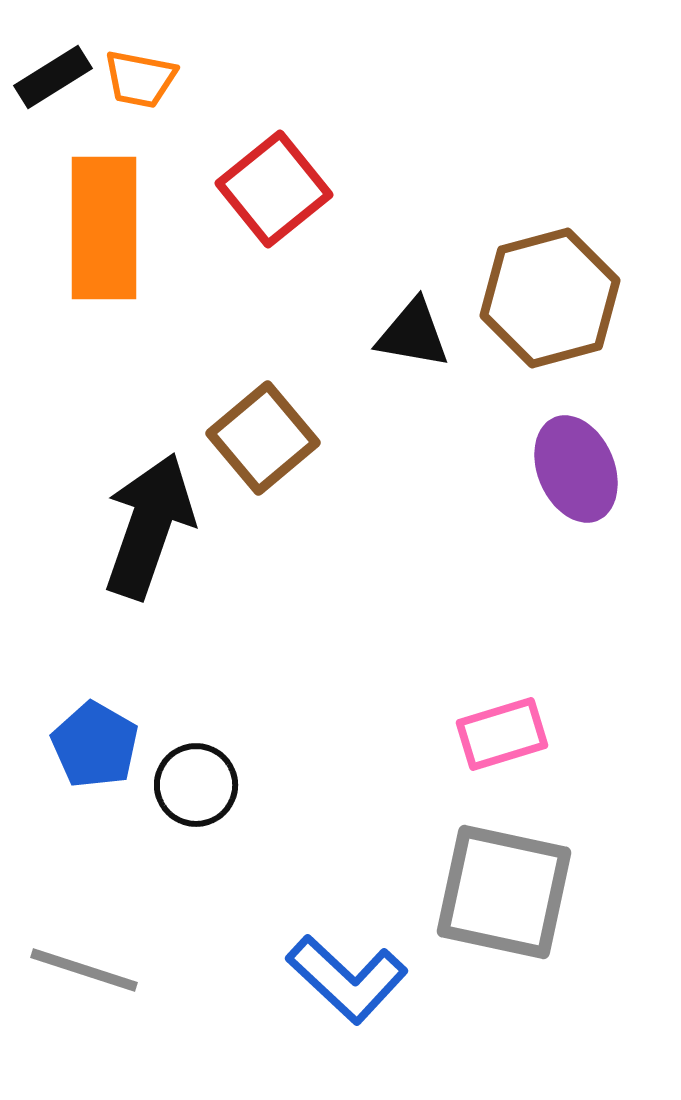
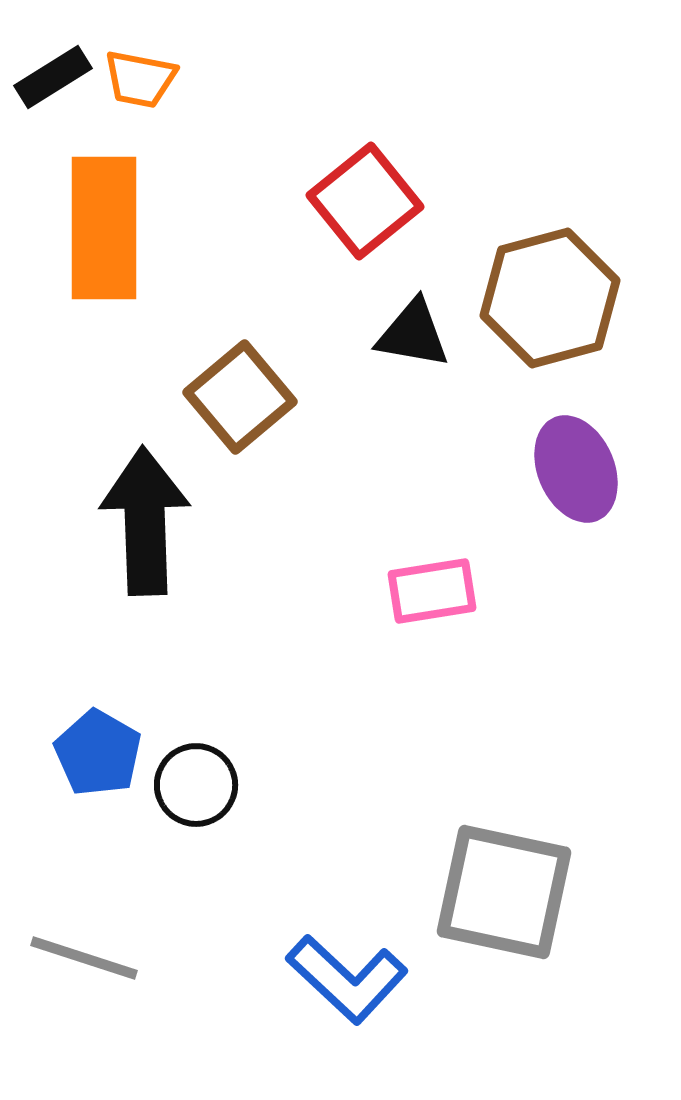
red square: moved 91 px right, 12 px down
brown square: moved 23 px left, 41 px up
black arrow: moved 4 px left, 5 px up; rotated 21 degrees counterclockwise
pink rectangle: moved 70 px left, 143 px up; rotated 8 degrees clockwise
blue pentagon: moved 3 px right, 8 px down
gray line: moved 12 px up
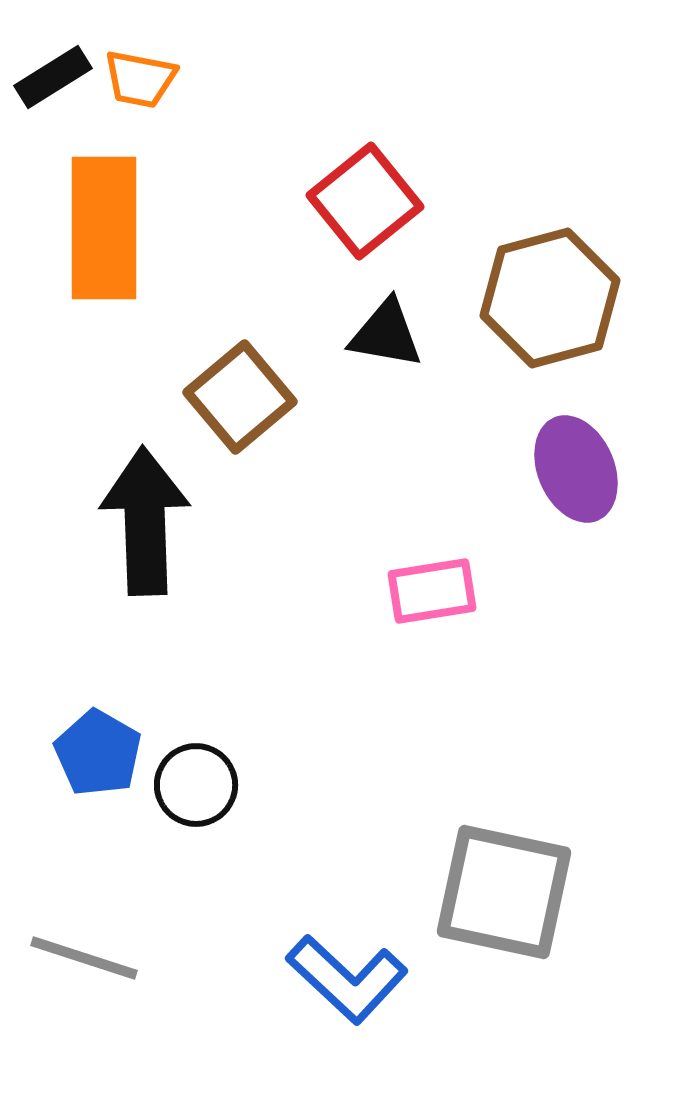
black triangle: moved 27 px left
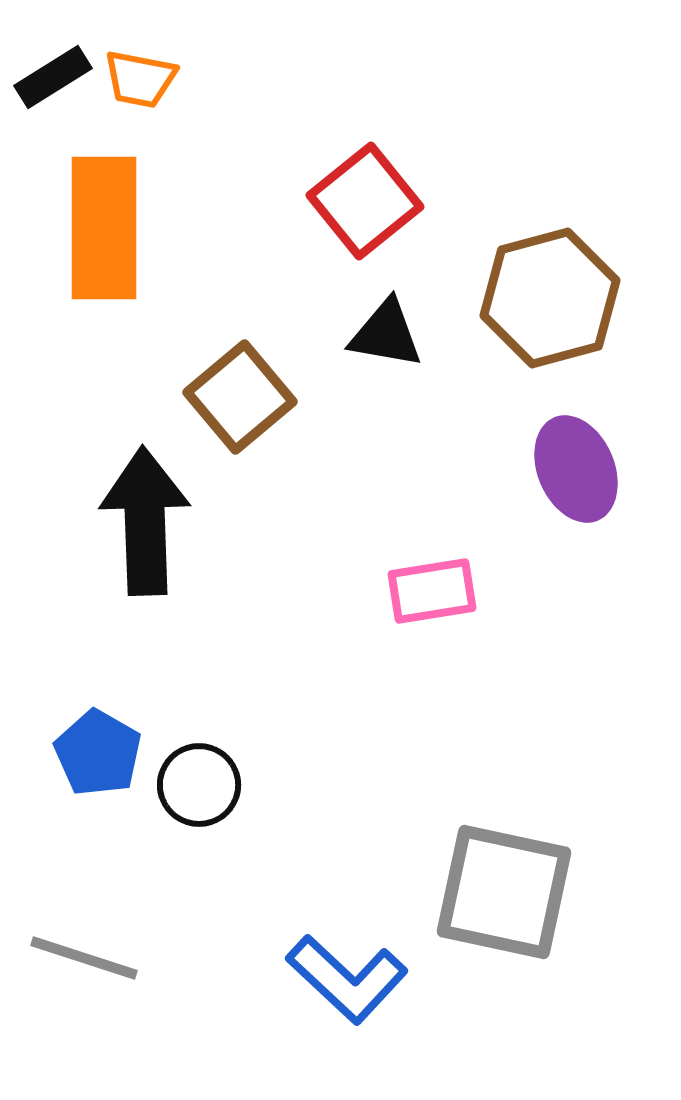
black circle: moved 3 px right
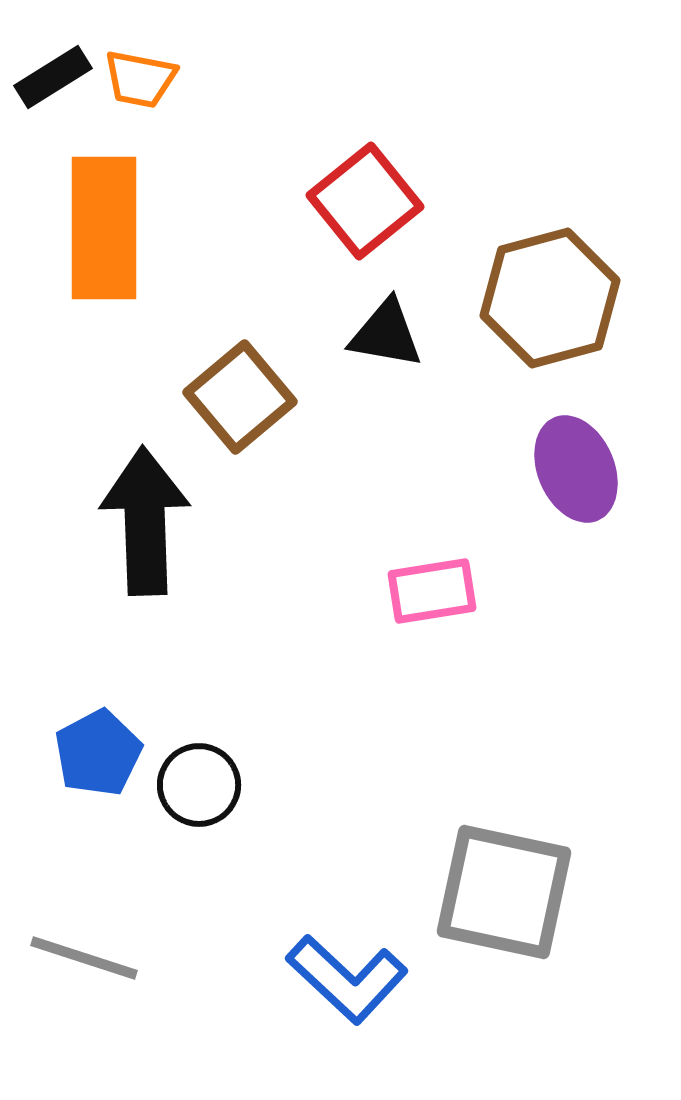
blue pentagon: rotated 14 degrees clockwise
